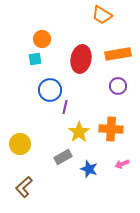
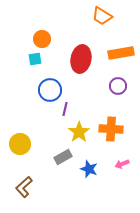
orange trapezoid: moved 1 px down
orange rectangle: moved 3 px right, 1 px up
purple line: moved 2 px down
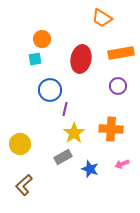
orange trapezoid: moved 2 px down
yellow star: moved 5 px left, 1 px down
blue star: moved 1 px right
brown L-shape: moved 2 px up
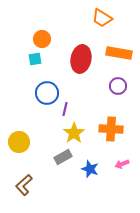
orange rectangle: moved 2 px left; rotated 20 degrees clockwise
blue circle: moved 3 px left, 3 px down
yellow circle: moved 1 px left, 2 px up
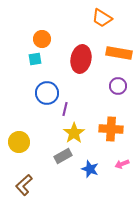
gray rectangle: moved 1 px up
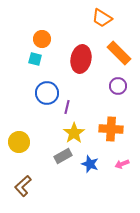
orange rectangle: rotated 35 degrees clockwise
cyan square: rotated 24 degrees clockwise
purple line: moved 2 px right, 2 px up
blue star: moved 5 px up
brown L-shape: moved 1 px left, 1 px down
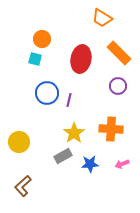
purple line: moved 2 px right, 7 px up
blue star: rotated 24 degrees counterclockwise
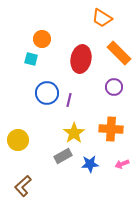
cyan square: moved 4 px left
purple circle: moved 4 px left, 1 px down
yellow circle: moved 1 px left, 2 px up
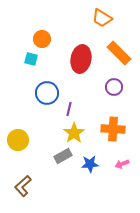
purple line: moved 9 px down
orange cross: moved 2 px right
